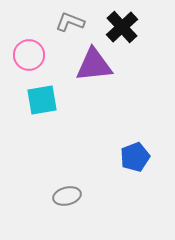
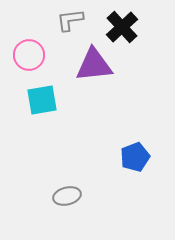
gray L-shape: moved 2 px up; rotated 28 degrees counterclockwise
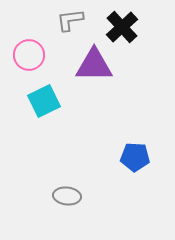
purple triangle: rotated 6 degrees clockwise
cyan square: moved 2 px right, 1 px down; rotated 16 degrees counterclockwise
blue pentagon: rotated 24 degrees clockwise
gray ellipse: rotated 20 degrees clockwise
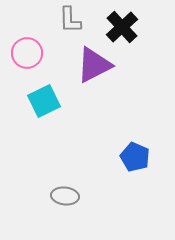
gray L-shape: rotated 84 degrees counterclockwise
pink circle: moved 2 px left, 2 px up
purple triangle: rotated 27 degrees counterclockwise
blue pentagon: rotated 20 degrees clockwise
gray ellipse: moved 2 px left
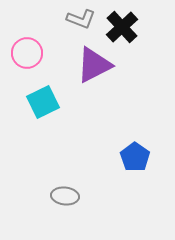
gray L-shape: moved 11 px right, 1 px up; rotated 68 degrees counterclockwise
cyan square: moved 1 px left, 1 px down
blue pentagon: rotated 12 degrees clockwise
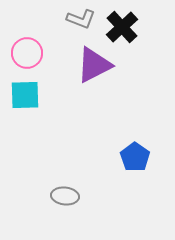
cyan square: moved 18 px left, 7 px up; rotated 24 degrees clockwise
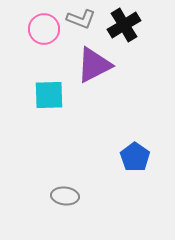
black cross: moved 2 px right, 2 px up; rotated 12 degrees clockwise
pink circle: moved 17 px right, 24 px up
cyan square: moved 24 px right
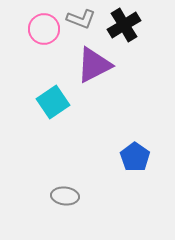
cyan square: moved 4 px right, 7 px down; rotated 32 degrees counterclockwise
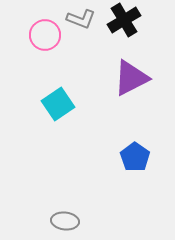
black cross: moved 5 px up
pink circle: moved 1 px right, 6 px down
purple triangle: moved 37 px right, 13 px down
cyan square: moved 5 px right, 2 px down
gray ellipse: moved 25 px down
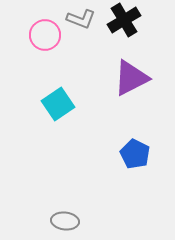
blue pentagon: moved 3 px up; rotated 8 degrees counterclockwise
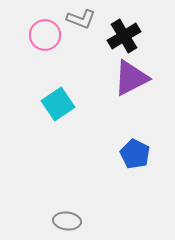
black cross: moved 16 px down
gray ellipse: moved 2 px right
